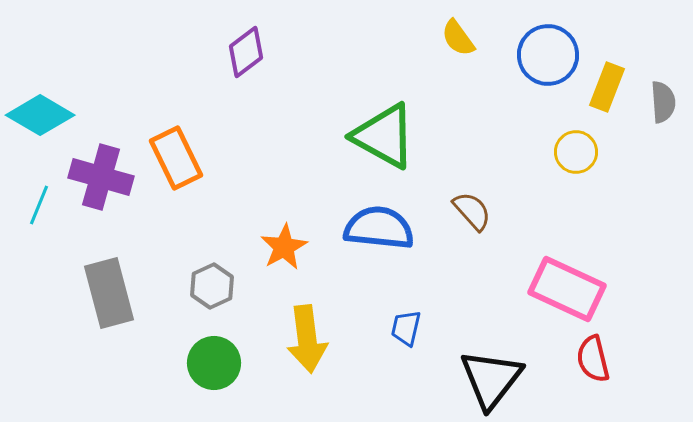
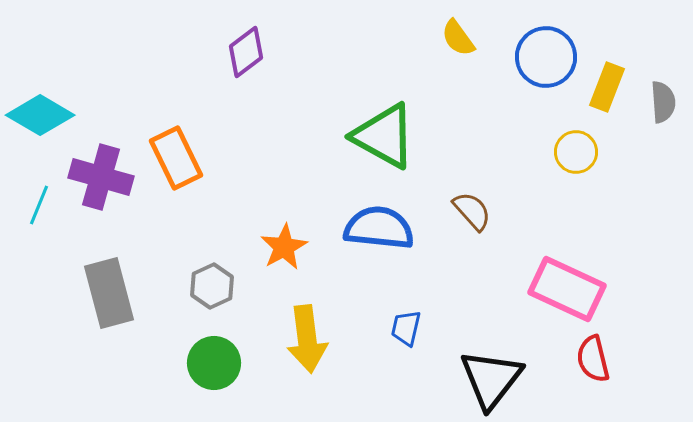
blue circle: moved 2 px left, 2 px down
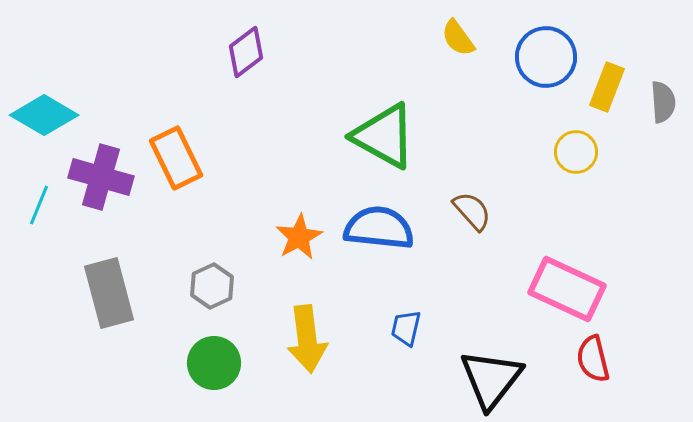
cyan diamond: moved 4 px right
orange star: moved 15 px right, 10 px up
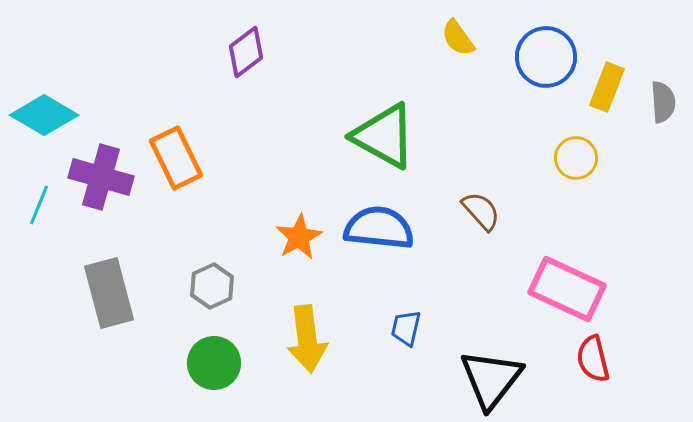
yellow circle: moved 6 px down
brown semicircle: moved 9 px right
